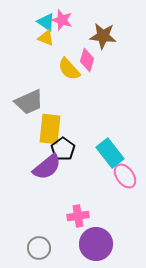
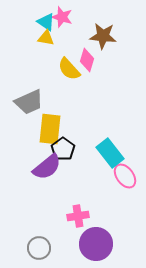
pink star: moved 3 px up
yellow triangle: rotated 12 degrees counterclockwise
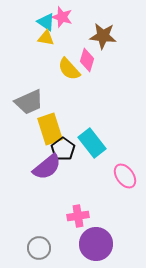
yellow rectangle: rotated 24 degrees counterclockwise
cyan rectangle: moved 18 px left, 10 px up
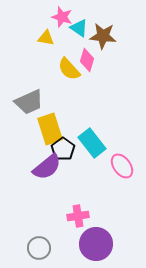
cyan triangle: moved 33 px right, 6 px down
pink ellipse: moved 3 px left, 10 px up
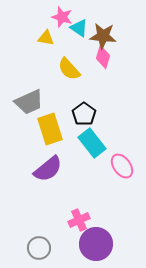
pink diamond: moved 16 px right, 3 px up
black pentagon: moved 21 px right, 35 px up
purple semicircle: moved 1 px right, 2 px down
pink cross: moved 1 px right, 4 px down; rotated 15 degrees counterclockwise
